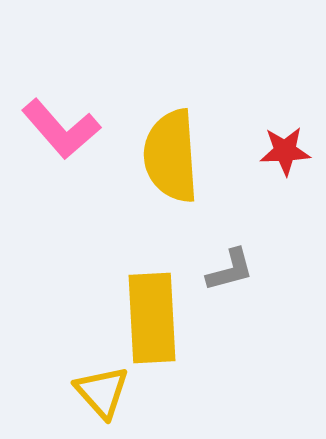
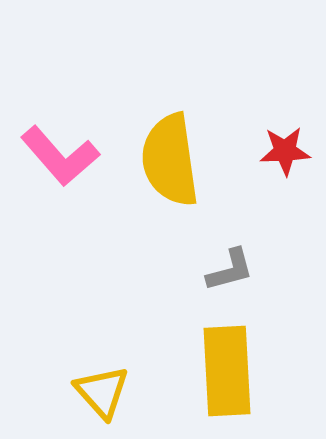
pink L-shape: moved 1 px left, 27 px down
yellow semicircle: moved 1 px left, 4 px down; rotated 4 degrees counterclockwise
yellow rectangle: moved 75 px right, 53 px down
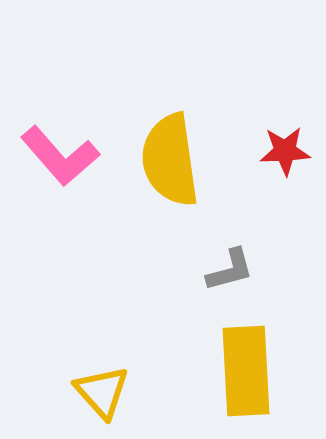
yellow rectangle: moved 19 px right
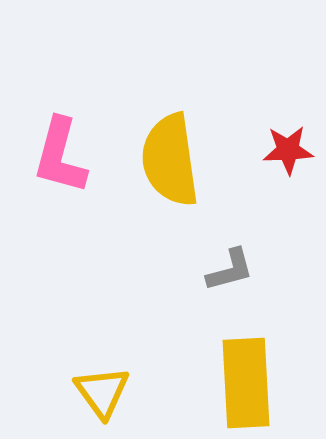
red star: moved 3 px right, 1 px up
pink L-shape: rotated 56 degrees clockwise
yellow rectangle: moved 12 px down
yellow triangle: rotated 6 degrees clockwise
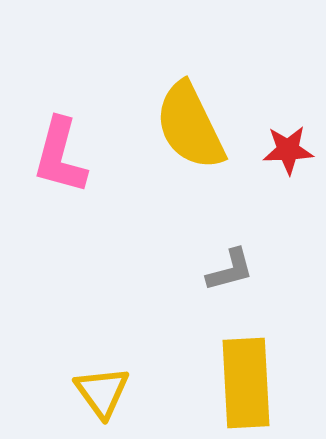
yellow semicircle: moved 20 px right, 34 px up; rotated 18 degrees counterclockwise
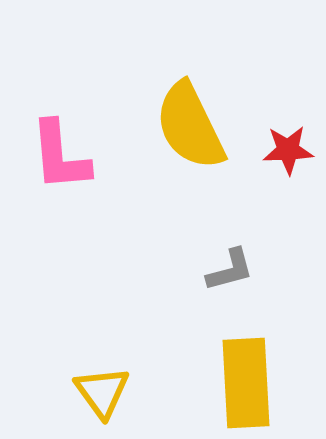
pink L-shape: rotated 20 degrees counterclockwise
